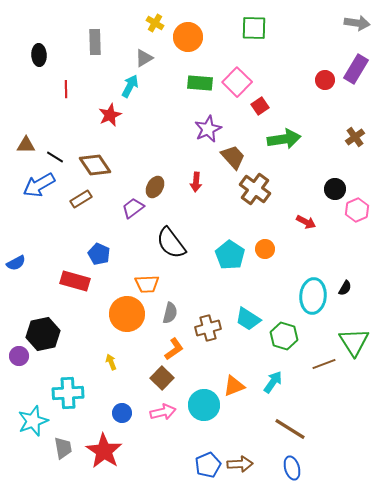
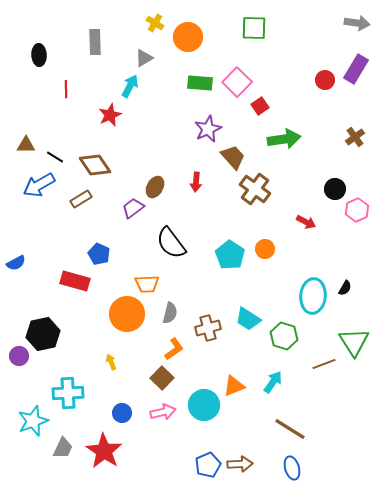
gray trapezoid at (63, 448): rotated 35 degrees clockwise
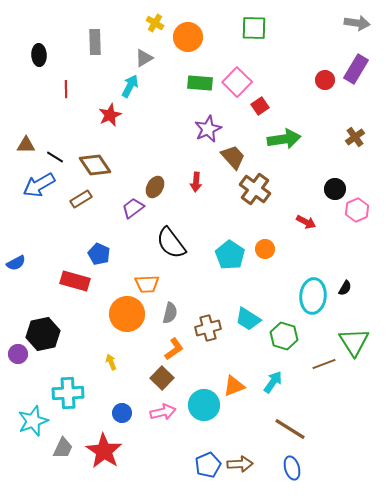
purple circle at (19, 356): moved 1 px left, 2 px up
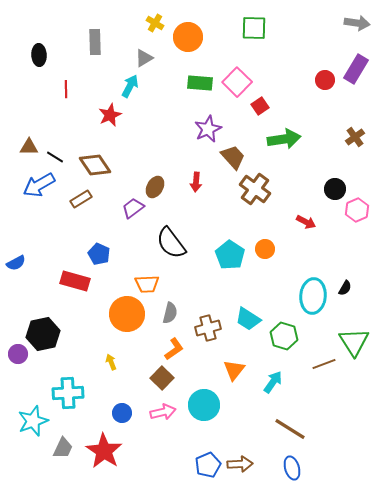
brown triangle at (26, 145): moved 3 px right, 2 px down
orange triangle at (234, 386): moved 16 px up; rotated 30 degrees counterclockwise
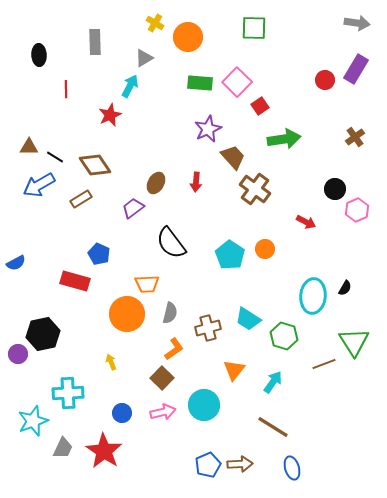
brown ellipse at (155, 187): moved 1 px right, 4 px up
brown line at (290, 429): moved 17 px left, 2 px up
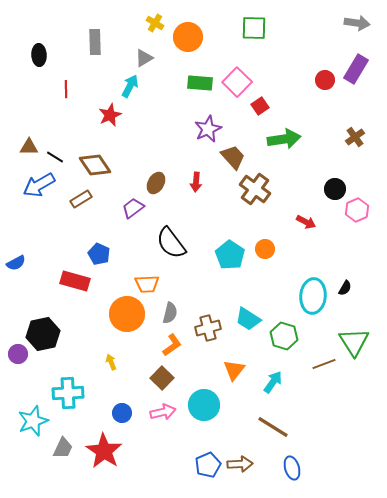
orange L-shape at (174, 349): moved 2 px left, 4 px up
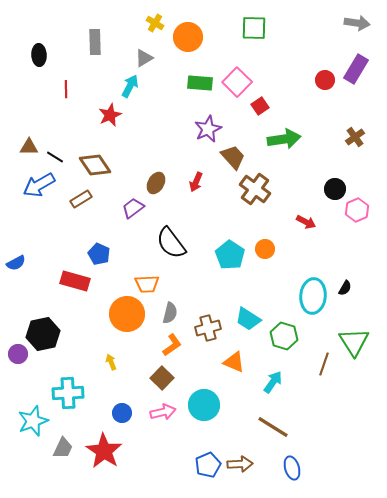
red arrow at (196, 182): rotated 18 degrees clockwise
brown line at (324, 364): rotated 50 degrees counterclockwise
orange triangle at (234, 370): moved 8 px up; rotated 45 degrees counterclockwise
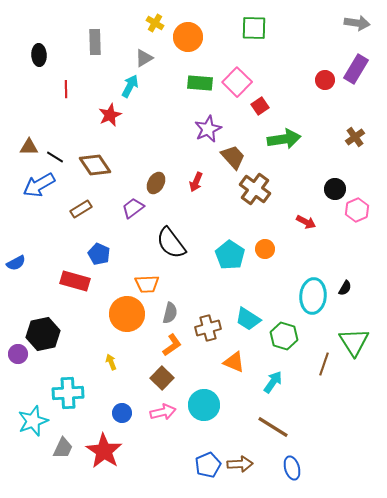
brown rectangle at (81, 199): moved 10 px down
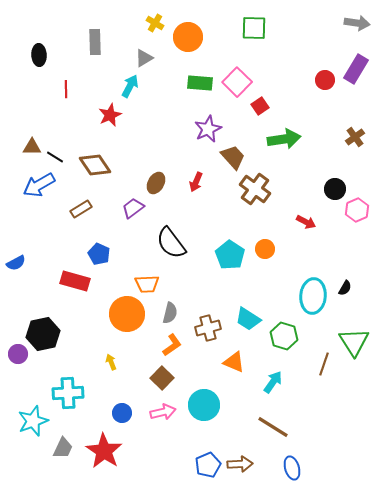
brown triangle at (29, 147): moved 3 px right
